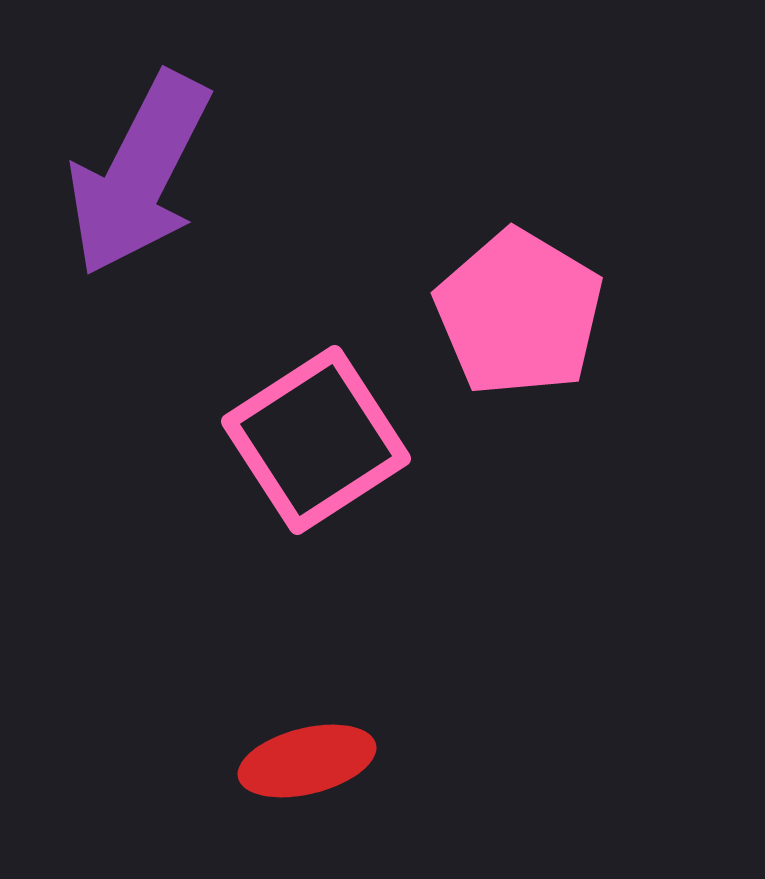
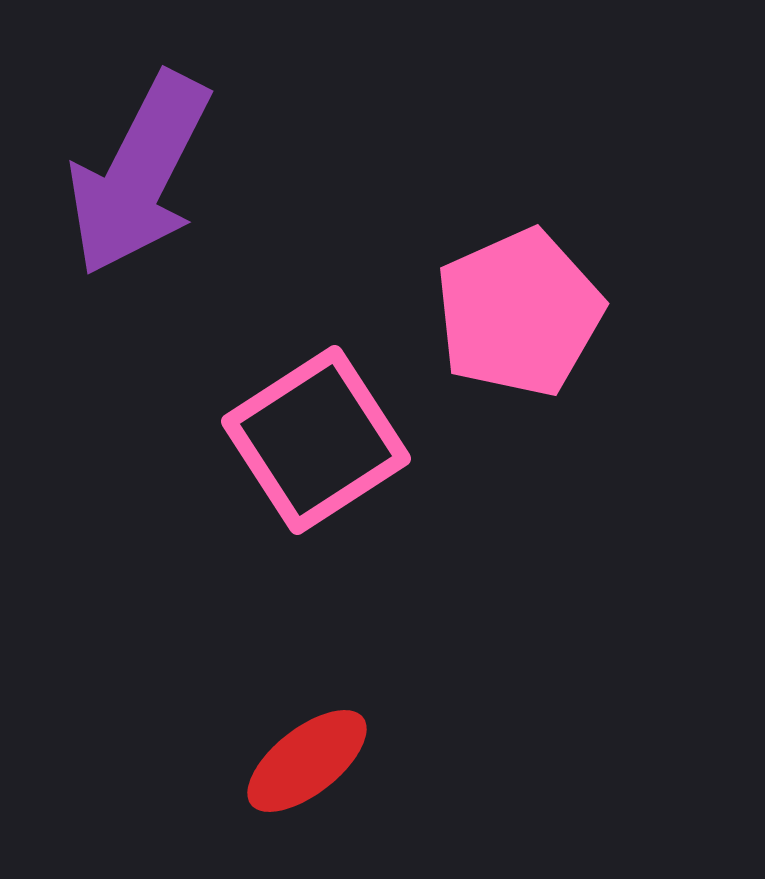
pink pentagon: rotated 17 degrees clockwise
red ellipse: rotated 24 degrees counterclockwise
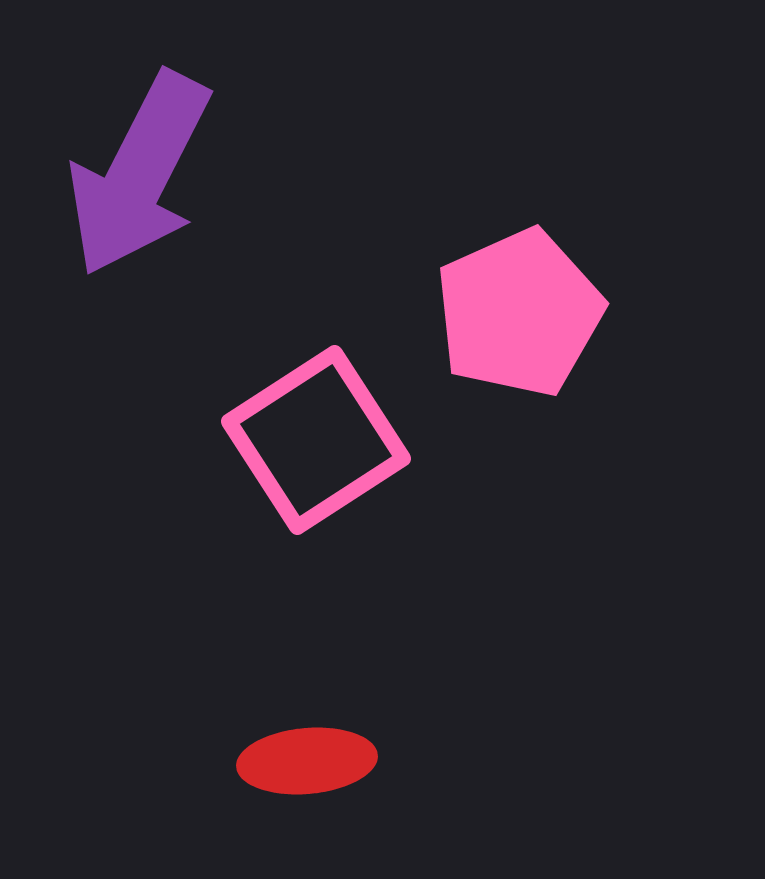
red ellipse: rotated 33 degrees clockwise
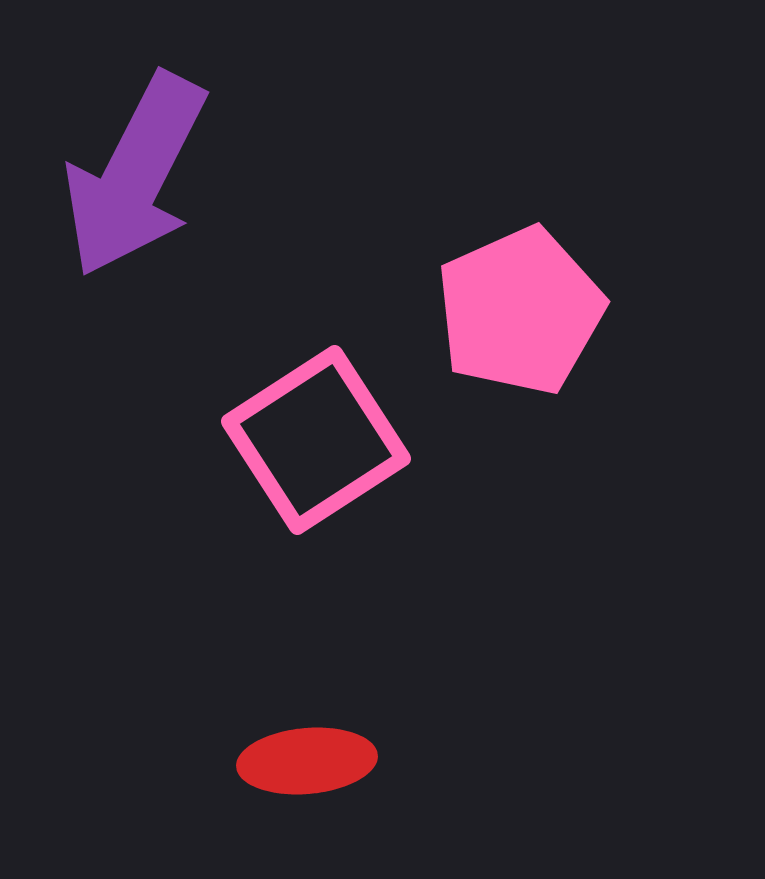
purple arrow: moved 4 px left, 1 px down
pink pentagon: moved 1 px right, 2 px up
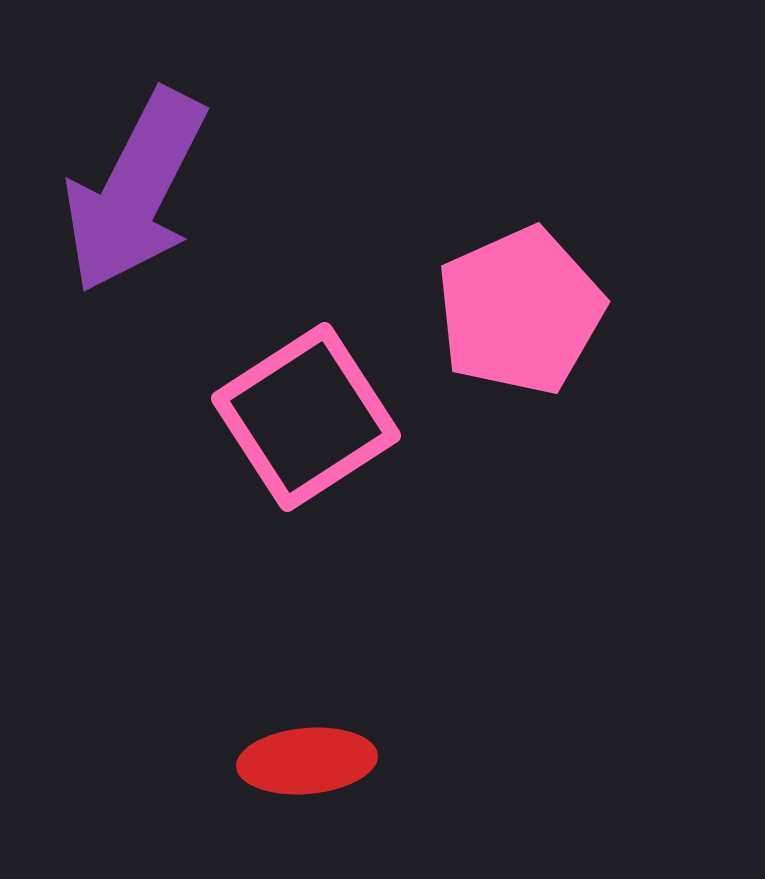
purple arrow: moved 16 px down
pink square: moved 10 px left, 23 px up
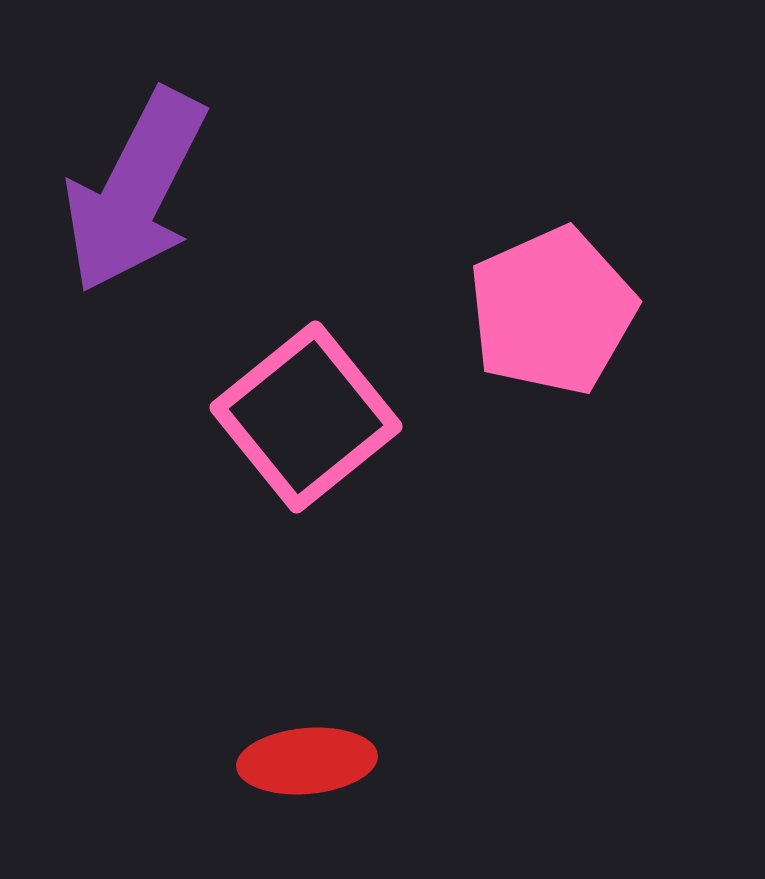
pink pentagon: moved 32 px right
pink square: rotated 6 degrees counterclockwise
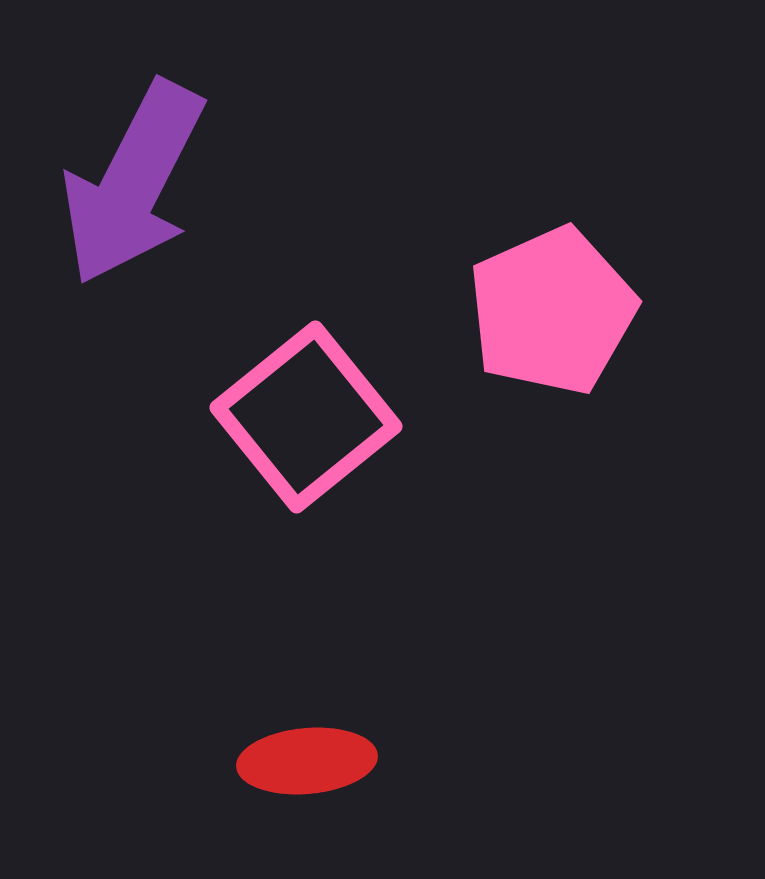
purple arrow: moved 2 px left, 8 px up
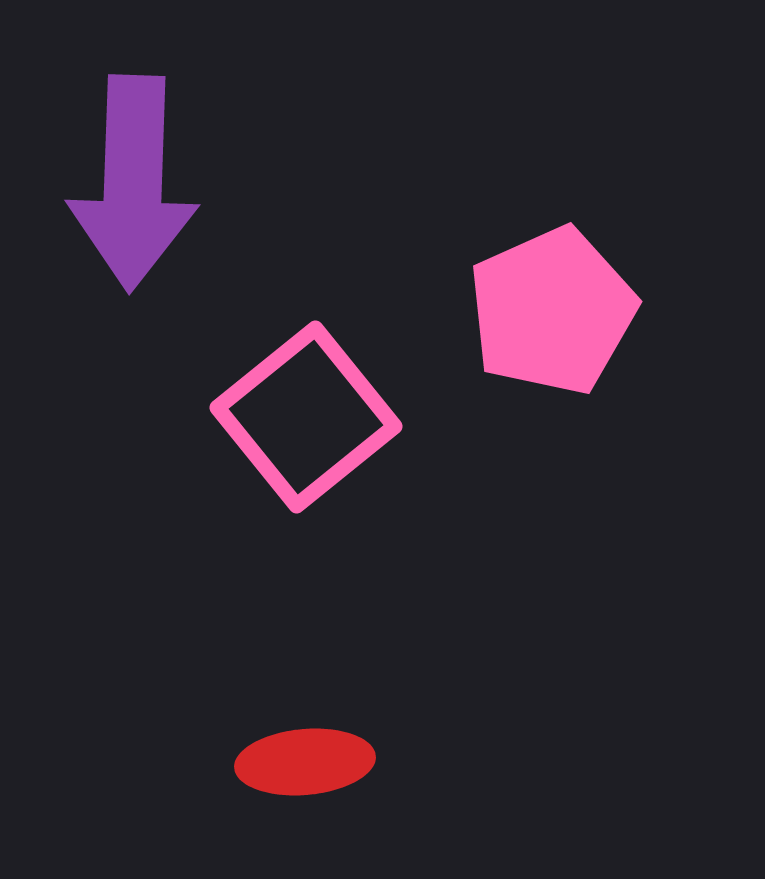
purple arrow: rotated 25 degrees counterclockwise
red ellipse: moved 2 px left, 1 px down
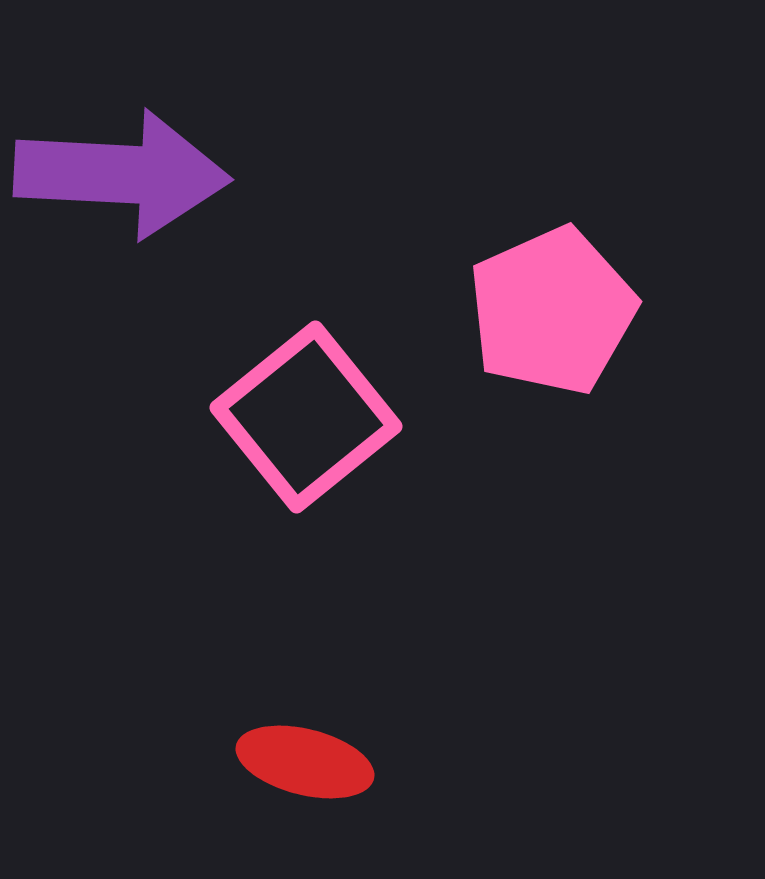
purple arrow: moved 11 px left, 9 px up; rotated 89 degrees counterclockwise
red ellipse: rotated 19 degrees clockwise
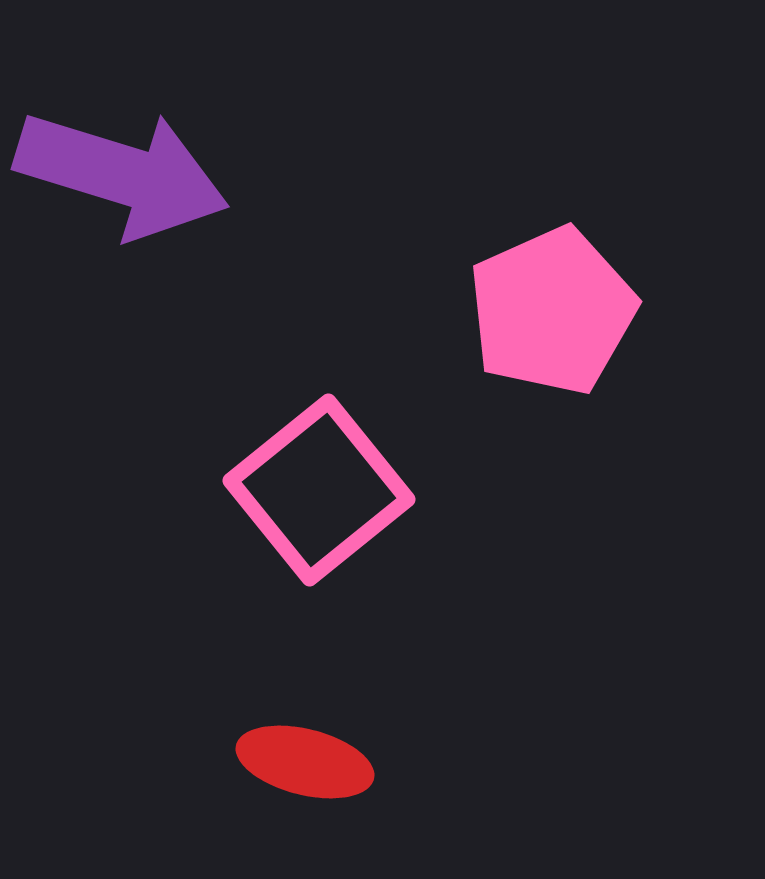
purple arrow: rotated 14 degrees clockwise
pink square: moved 13 px right, 73 px down
